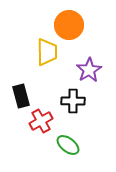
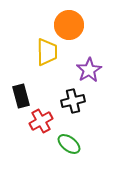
black cross: rotated 15 degrees counterclockwise
green ellipse: moved 1 px right, 1 px up
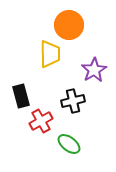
yellow trapezoid: moved 3 px right, 2 px down
purple star: moved 5 px right
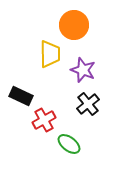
orange circle: moved 5 px right
purple star: moved 11 px left; rotated 20 degrees counterclockwise
black rectangle: rotated 50 degrees counterclockwise
black cross: moved 15 px right, 3 px down; rotated 25 degrees counterclockwise
red cross: moved 3 px right, 1 px up
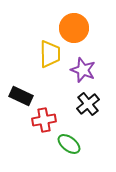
orange circle: moved 3 px down
red cross: rotated 20 degrees clockwise
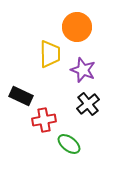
orange circle: moved 3 px right, 1 px up
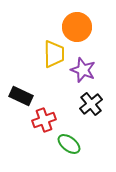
yellow trapezoid: moved 4 px right
black cross: moved 3 px right
red cross: rotated 10 degrees counterclockwise
